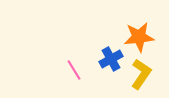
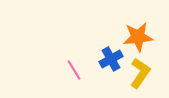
orange star: moved 1 px left
yellow L-shape: moved 1 px left, 1 px up
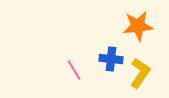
orange star: moved 11 px up
blue cross: rotated 35 degrees clockwise
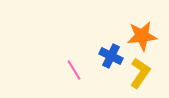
orange star: moved 4 px right, 10 px down
blue cross: moved 3 px up; rotated 20 degrees clockwise
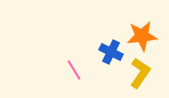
blue cross: moved 4 px up
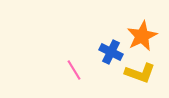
orange star: rotated 20 degrees counterclockwise
yellow L-shape: rotated 76 degrees clockwise
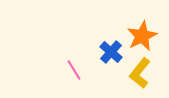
blue cross: rotated 15 degrees clockwise
yellow L-shape: rotated 108 degrees clockwise
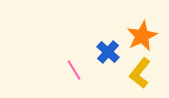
blue cross: moved 3 px left
